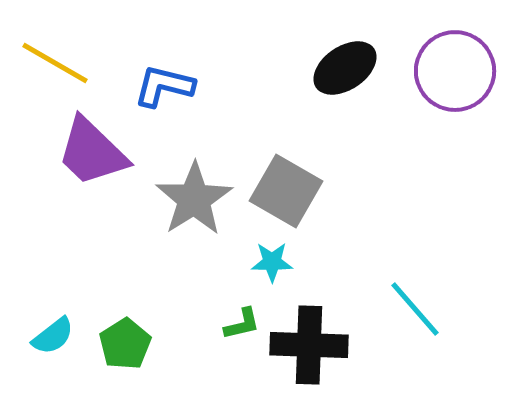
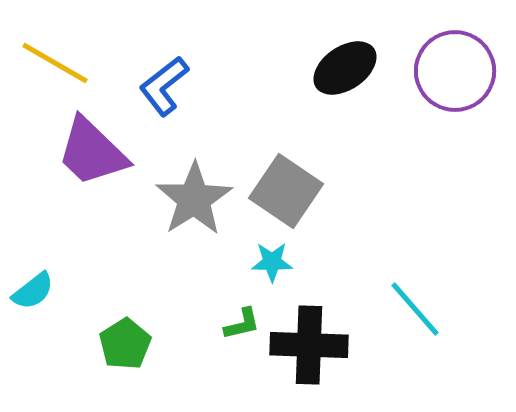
blue L-shape: rotated 52 degrees counterclockwise
gray square: rotated 4 degrees clockwise
cyan semicircle: moved 20 px left, 45 px up
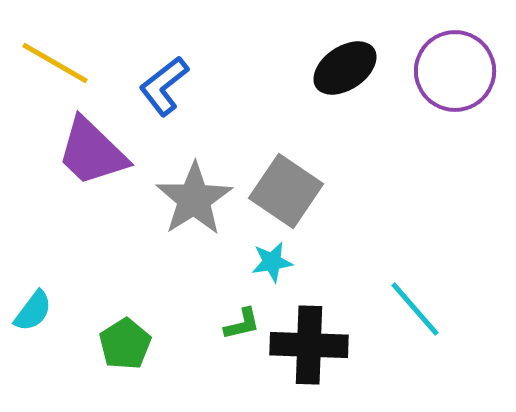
cyan star: rotated 9 degrees counterclockwise
cyan semicircle: moved 20 px down; rotated 15 degrees counterclockwise
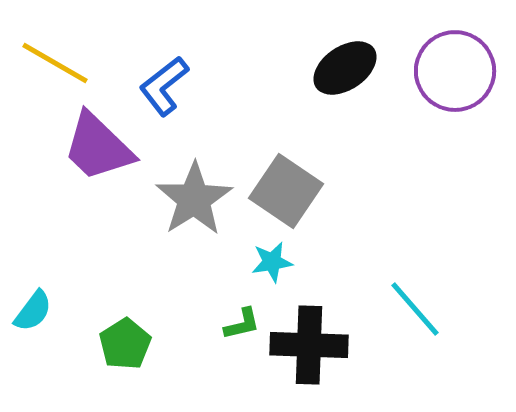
purple trapezoid: moved 6 px right, 5 px up
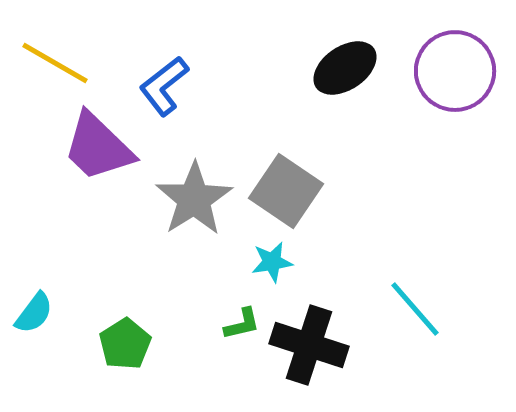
cyan semicircle: moved 1 px right, 2 px down
black cross: rotated 16 degrees clockwise
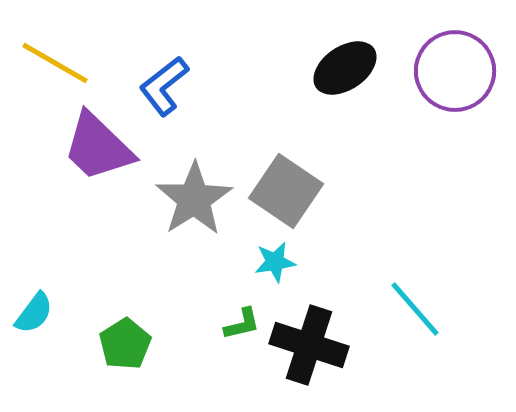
cyan star: moved 3 px right
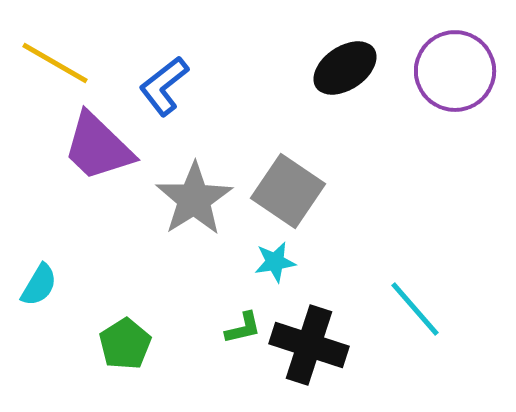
gray square: moved 2 px right
cyan semicircle: moved 5 px right, 28 px up; rotated 6 degrees counterclockwise
green L-shape: moved 1 px right, 4 px down
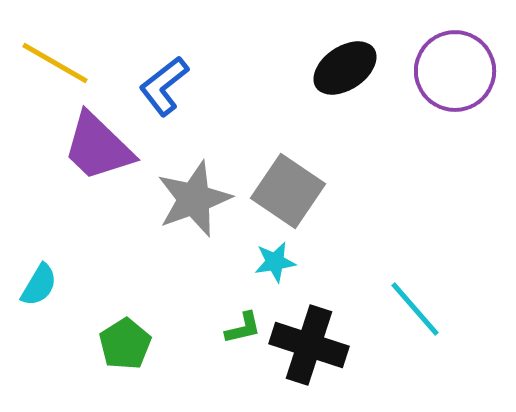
gray star: rotated 12 degrees clockwise
